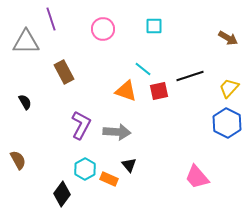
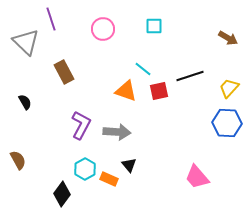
gray triangle: rotated 44 degrees clockwise
blue hexagon: rotated 24 degrees counterclockwise
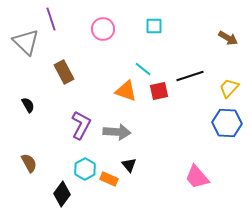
black semicircle: moved 3 px right, 3 px down
brown semicircle: moved 11 px right, 3 px down
